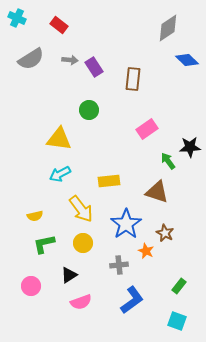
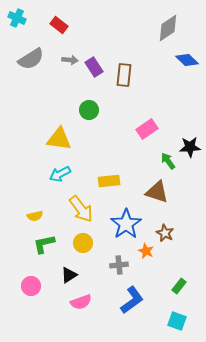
brown rectangle: moved 9 px left, 4 px up
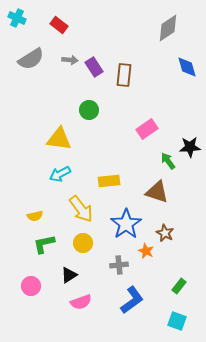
blue diamond: moved 7 px down; rotated 30 degrees clockwise
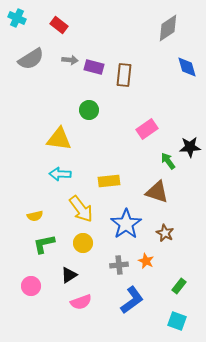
purple rectangle: rotated 42 degrees counterclockwise
cyan arrow: rotated 30 degrees clockwise
orange star: moved 10 px down
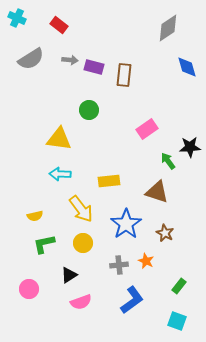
pink circle: moved 2 px left, 3 px down
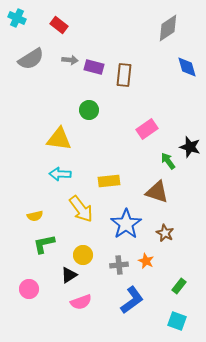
black star: rotated 20 degrees clockwise
yellow circle: moved 12 px down
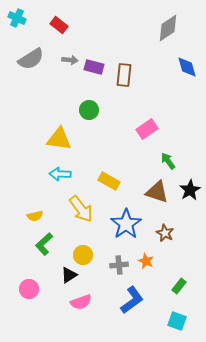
black star: moved 43 px down; rotated 25 degrees clockwise
yellow rectangle: rotated 35 degrees clockwise
green L-shape: rotated 30 degrees counterclockwise
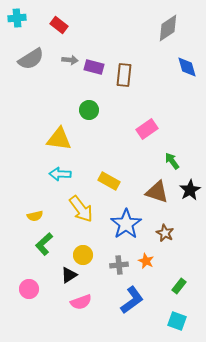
cyan cross: rotated 30 degrees counterclockwise
green arrow: moved 4 px right
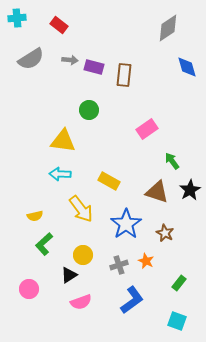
yellow triangle: moved 4 px right, 2 px down
gray cross: rotated 12 degrees counterclockwise
green rectangle: moved 3 px up
